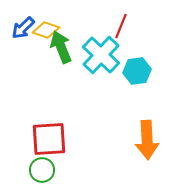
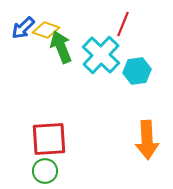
red line: moved 2 px right, 2 px up
green circle: moved 3 px right, 1 px down
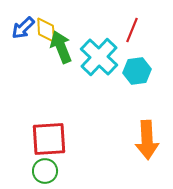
red line: moved 9 px right, 6 px down
yellow diamond: rotated 68 degrees clockwise
cyan cross: moved 2 px left, 2 px down
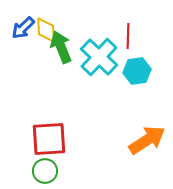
red line: moved 4 px left, 6 px down; rotated 20 degrees counterclockwise
orange arrow: rotated 120 degrees counterclockwise
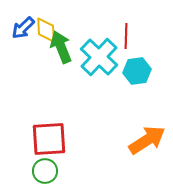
red line: moved 2 px left
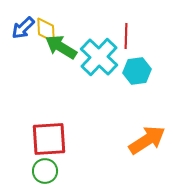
green arrow: rotated 36 degrees counterclockwise
